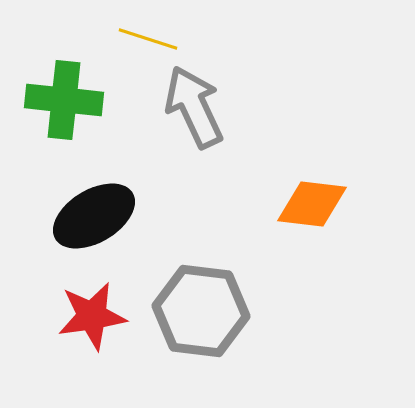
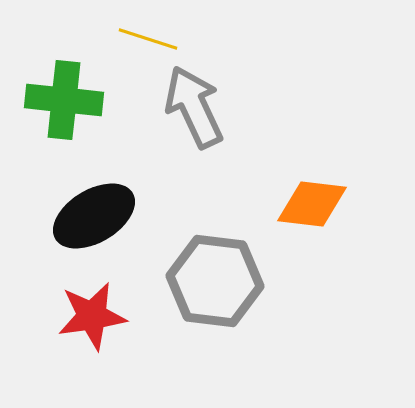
gray hexagon: moved 14 px right, 30 px up
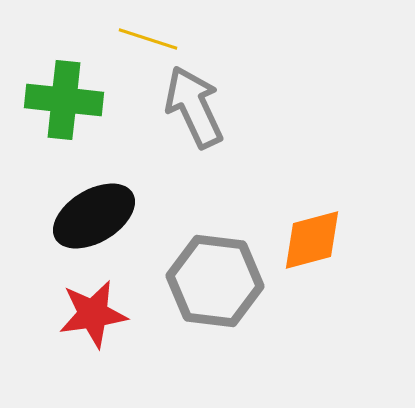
orange diamond: moved 36 px down; rotated 22 degrees counterclockwise
red star: moved 1 px right, 2 px up
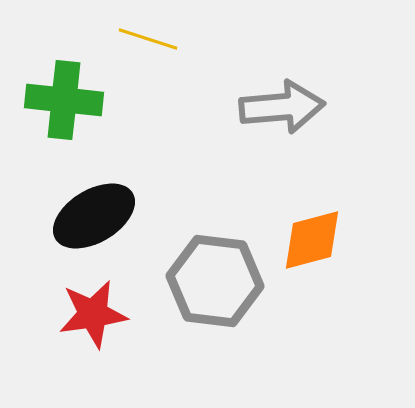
gray arrow: moved 88 px right; rotated 110 degrees clockwise
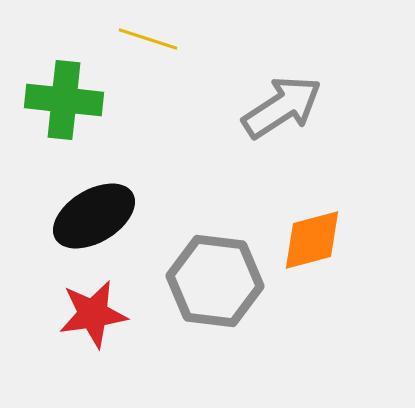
gray arrow: rotated 28 degrees counterclockwise
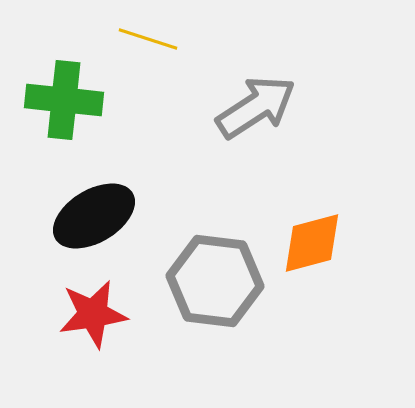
gray arrow: moved 26 px left
orange diamond: moved 3 px down
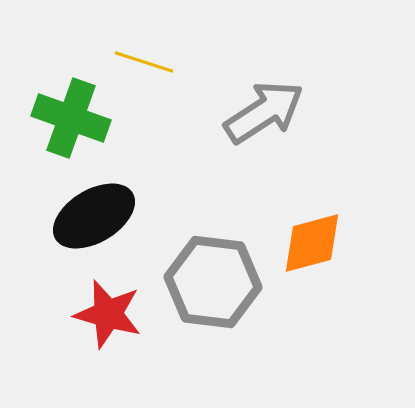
yellow line: moved 4 px left, 23 px down
green cross: moved 7 px right, 18 px down; rotated 14 degrees clockwise
gray arrow: moved 8 px right, 5 px down
gray hexagon: moved 2 px left, 1 px down
red star: moved 15 px right; rotated 24 degrees clockwise
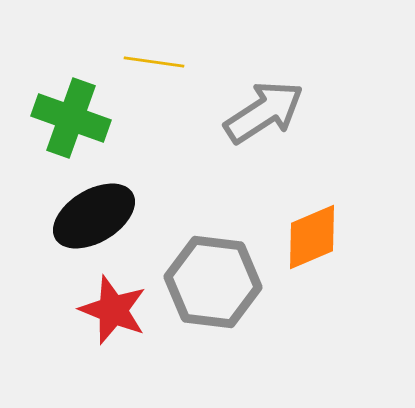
yellow line: moved 10 px right; rotated 10 degrees counterclockwise
orange diamond: moved 6 px up; rotated 8 degrees counterclockwise
red star: moved 5 px right, 4 px up; rotated 6 degrees clockwise
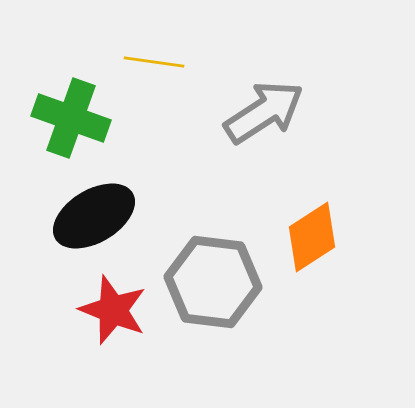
orange diamond: rotated 10 degrees counterclockwise
